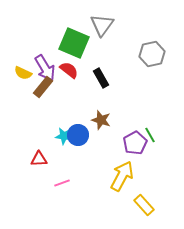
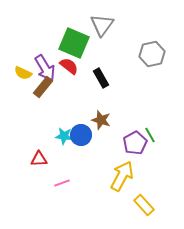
red semicircle: moved 4 px up
blue circle: moved 3 px right
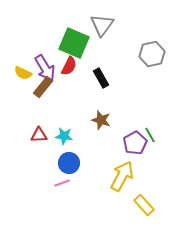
red semicircle: rotated 78 degrees clockwise
blue circle: moved 12 px left, 28 px down
red triangle: moved 24 px up
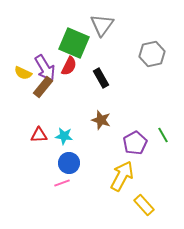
green line: moved 13 px right
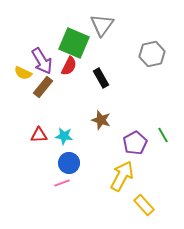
purple arrow: moved 3 px left, 7 px up
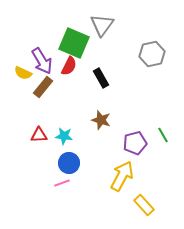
purple pentagon: rotated 15 degrees clockwise
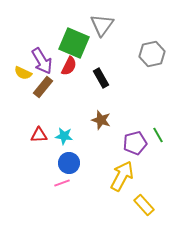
green line: moved 5 px left
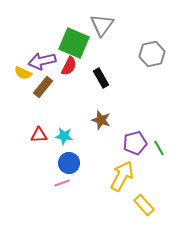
purple arrow: rotated 108 degrees clockwise
green line: moved 1 px right, 13 px down
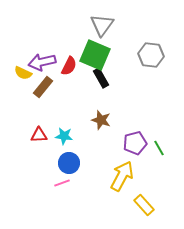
green square: moved 21 px right, 12 px down
gray hexagon: moved 1 px left, 1 px down; rotated 20 degrees clockwise
purple arrow: moved 1 px down
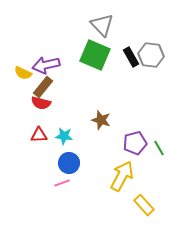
gray triangle: rotated 20 degrees counterclockwise
purple arrow: moved 4 px right, 3 px down
red semicircle: moved 28 px left, 37 px down; rotated 78 degrees clockwise
black rectangle: moved 30 px right, 21 px up
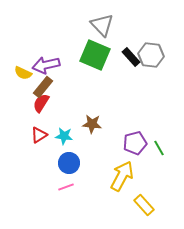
black rectangle: rotated 12 degrees counterclockwise
red semicircle: rotated 108 degrees clockwise
brown star: moved 9 px left, 4 px down; rotated 12 degrees counterclockwise
red triangle: rotated 30 degrees counterclockwise
pink line: moved 4 px right, 4 px down
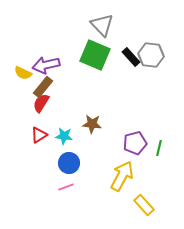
green line: rotated 42 degrees clockwise
